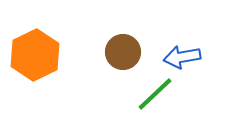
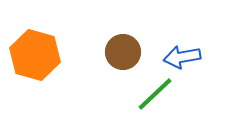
orange hexagon: rotated 18 degrees counterclockwise
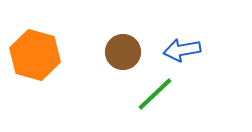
blue arrow: moved 7 px up
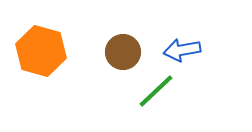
orange hexagon: moved 6 px right, 4 px up
green line: moved 1 px right, 3 px up
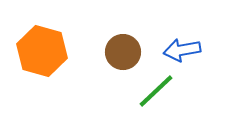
orange hexagon: moved 1 px right
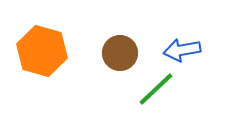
brown circle: moved 3 px left, 1 px down
green line: moved 2 px up
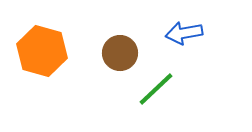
blue arrow: moved 2 px right, 17 px up
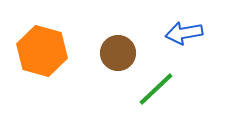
brown circle: moved 2 px left
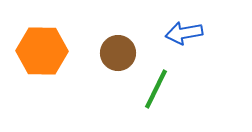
orange hexagon: rotated 15 degrees counterclockwise
green line: rotated 21 degrees counterclockwise
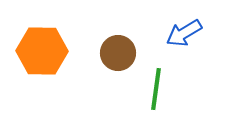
blue arrow: rotated 21 degrees counterclockwise
green line: rotated 18 degrees counterclockwise
